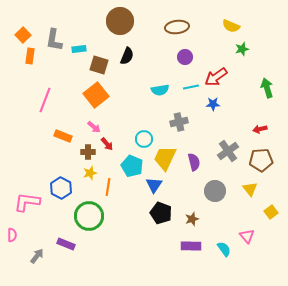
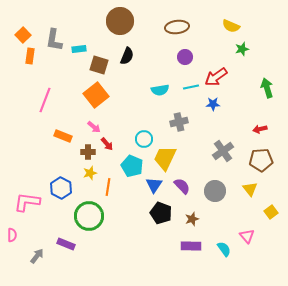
gray cross at (228, 151): moved 5 px left
purple semicircle at (194, 162): moved 12 px left, 24 px down; rotated 30 degrees counterclockwise
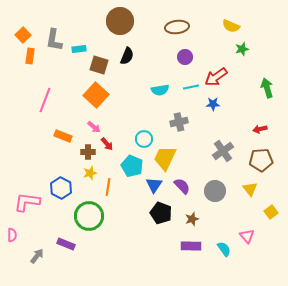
orange square at (96, 95): rotated 10 degrees counterclockwise
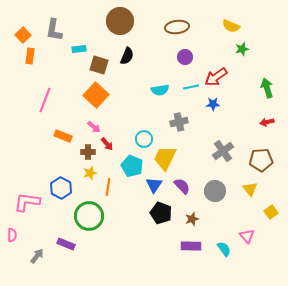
gray L-shape at (54, 40): moved 10 px up
red arrow at (260, 129): moved 7 px right, 7 px up
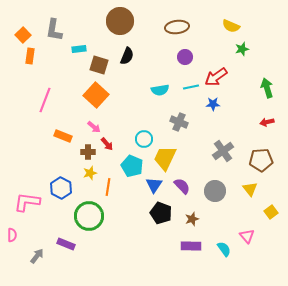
gray cross at (179, 122): rotated 36 degrees clockwise
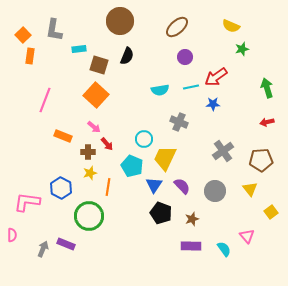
brown ellipse at (177, 27): rotated 35 degrees counterclockwise
gray arrow at (37, 256): moved 6 px right, 7 px up; rotated 14 degrees counterclockwise
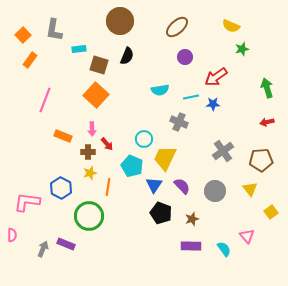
orange rectangle at (30, 56): moved 4 px down; rotated 28 degrees clockwise
cyan line at (191, 87): moved 10 px down
pink arrow at (94, 127): moved 2 px left, 2 px down; rotated 48 degrees clockwise
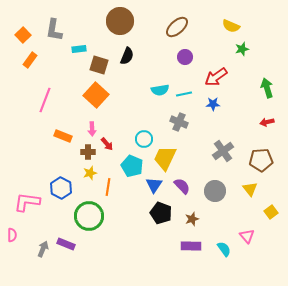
cyan line at (191, 97): moved 7 px left, 3 px up
